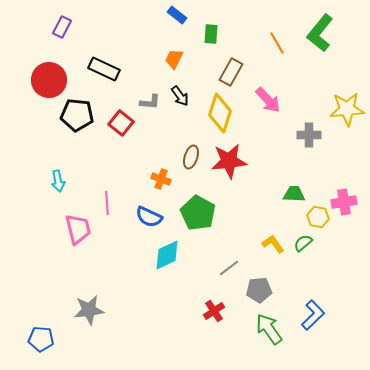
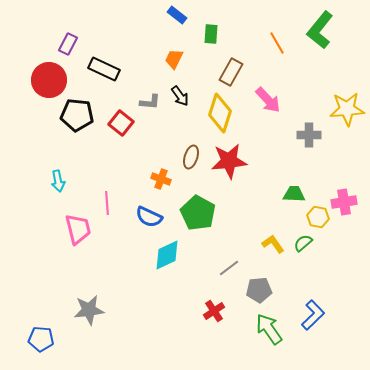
purple rectangle: moved 6 px right, 17 px down
green L-shape: moved 3 px up
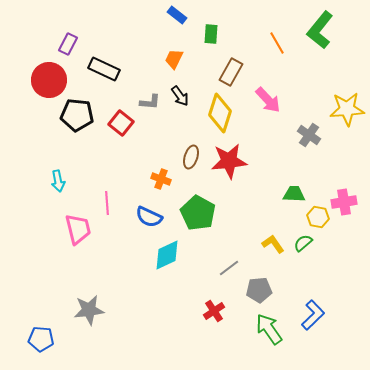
gray cross: rotated 35 degrees clockwise
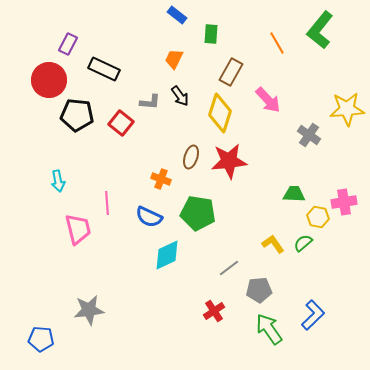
green pentagon: rotated 20 degrees counterclockwise
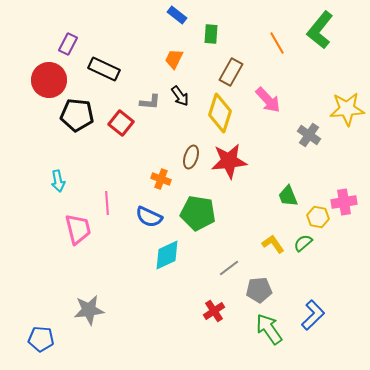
green trapezoid: moved 6 px left, 2 px down; rotated 115 degrees counterclockwise
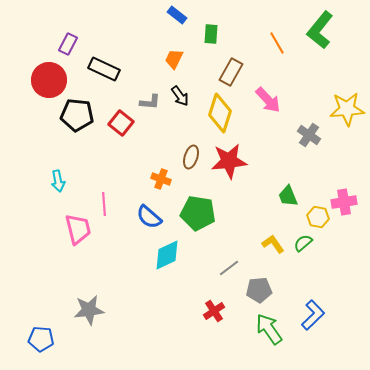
pink line: moved 3 px left, 1 px down
blue semicircle: rotated 16 degrees clockwise
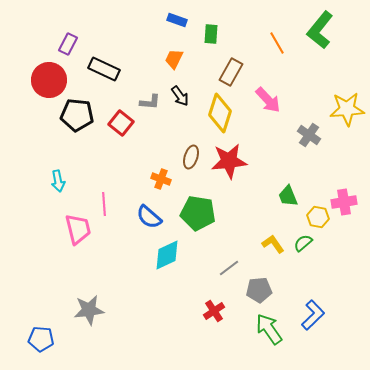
blue rectangle: moved 5 px down; rotated 18 degrees counterclockwise
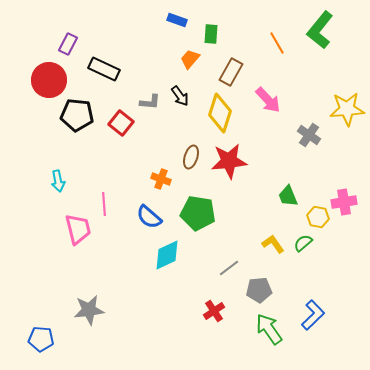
orange trapezoid: moved 16 px right; rotated 15 degrees clockwise
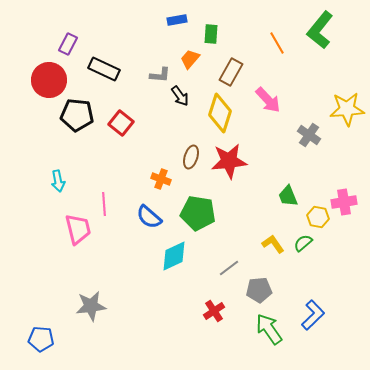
blue rectangle: rotated 30 degrees counterclockwise
gray L-shape: moved 10 px right, 27 px up
cyan diamond: moved 7 px right, 1 px down
gray star: moved 2 px right, 4 px up
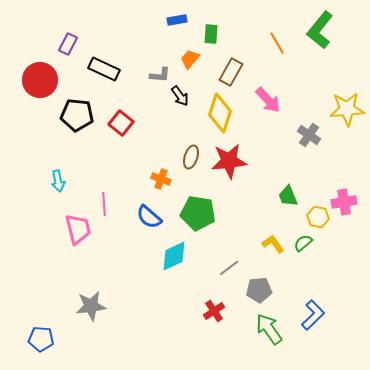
red circle: moved 9 px left
